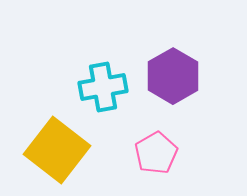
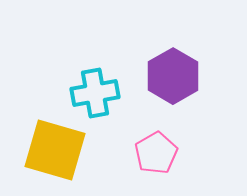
cyan cross: moved 8 px left, 6 px down
yellow square: moved 2 px left; rotated 22 degrees counterclockwise
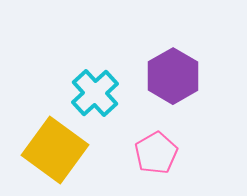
cyan cross: rotated 33 degrees counterclockwise
yellow square: rotated 20 degrees clockwise
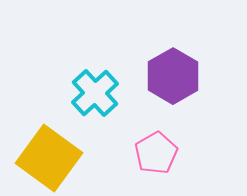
yellow square: moved 6 px left, 8 px down
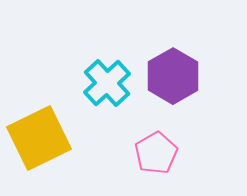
cyan cross: moved 12 px right, 10 px up
yellow square: moved 10 px left, 20 px up; rotated 28 degrees clockwise
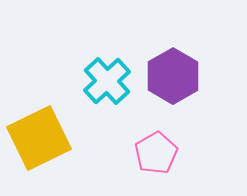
cyan cross: moved 2 px up
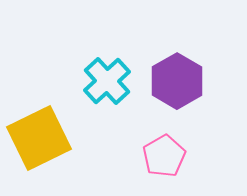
purple hexagon: moved 4 px right, 5 px down
pink pentagon: moved 8 px right, 3 px down
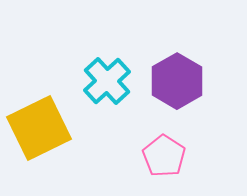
yellow square: moved 10 px up
pink pentagon: rotated 9 degrees counterclockwise
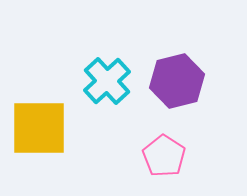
purple hexagon: rotated 16 degrees clockwise
yellow square: rotated 26 degrees clockwise
